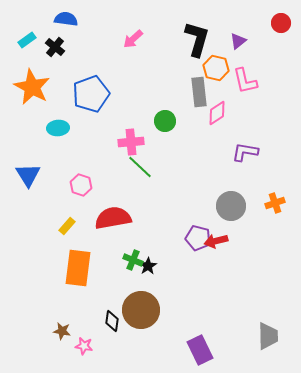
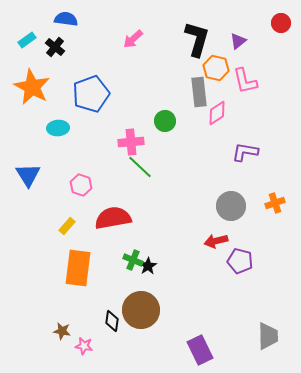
purple pentagon: moved 42 px right, 23 px down
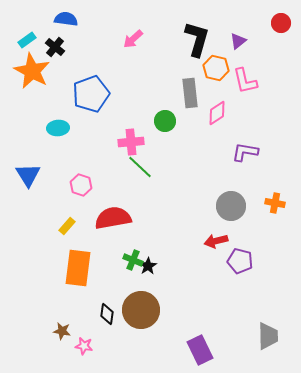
orange star: moved 16 px up
gray rectangle: moved 9 px left, 1 px down
orange cross: rotated 30 degrees clockwise
black diamond: moved 5 px left, 7 px up
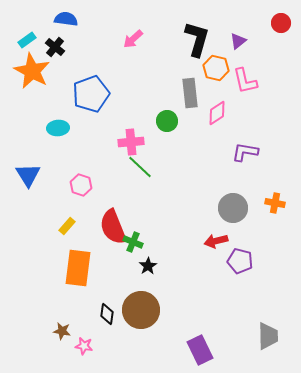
green circle: moved 2 px right
gray circle: moved 2 px right, 2 px down
red semicircle: moved 9 px down; rotated 102 degrees counterclockwise
green cross: moved 18 px up
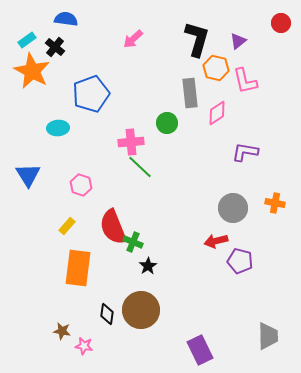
green circle: moved 2 px down
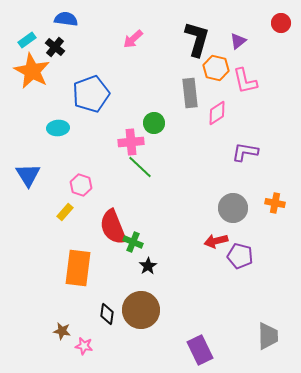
green circle: moved 13 px left
yellow rectangle: moved 2 px left, 14 px up
purple pentagon: moved 5 px up
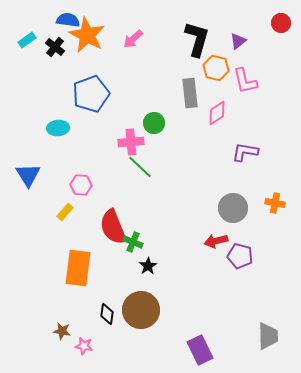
blue semicircle: moved 2 px right, 1 px down
orange star: moved 55 px right, 36 px up
pink hexagon: rotated 15 degrees counterclockwise
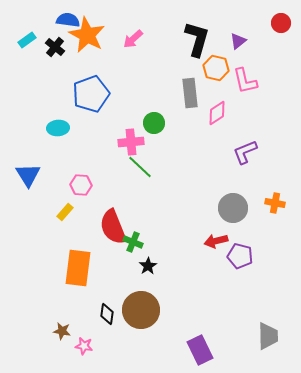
purple L-shape: rotated 32 degrees counterclockwise
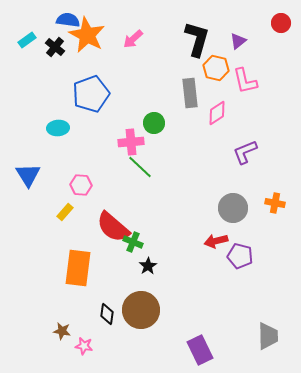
red semicircle: rotated 27 degrees counterclockwise
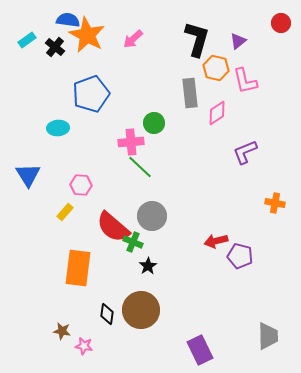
gray circle: moved 81 px left, 8 px down
